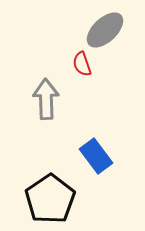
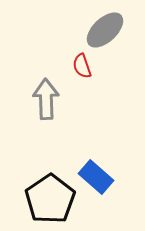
red semicircle: moved 2 px down
blue rectangle: moved 21 px down; rotated 12 degrees counterclockwise
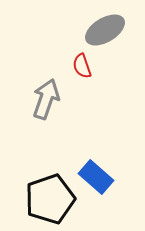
gray ellipse: rotated 12 degrees clockwise
gray arrow: rotated 21 degrees clockwise
black pentagon: rotated 15 degrees clockwise
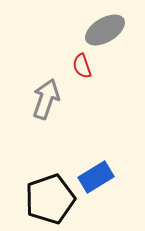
blue rectangle: rotated 72 degrees counterclockwise
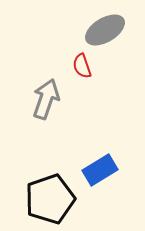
blue rectangle: moved 4 px right, 7 px up
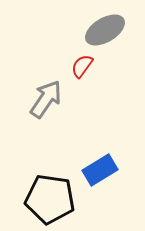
red semicircle: rotated 55 degrees clockwise
gray arrow: rotated 15 degrees clockwise
black pentagon: rotated 27 degrees clockwise
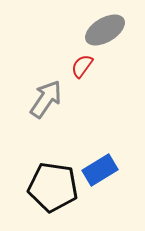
black pentagon: moved 3 px right, 12 px up
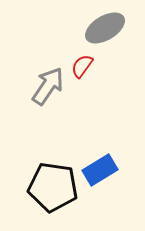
gray ellipse: moved 2 px up
gray arrow: moved 2 px right, 13 px up
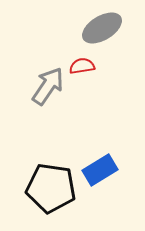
gray ellipse: moved 3 px left
red semicircle: rotated 45 degrees clockwise
black pentagon: moved 2 px left, 1 px down
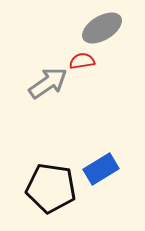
red semicircle: moved 5 px up
gray arrow: moved 3 px up; rotated 21 degrees clockwise
blue rectangle: moved 1 px right, 1 px up
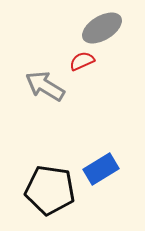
red semicircle: rotated 15 degrees counterclockwise
gray arrow: moved 3 px left, 3 px down; rotated 114 degrees counterclockwise
black pentagon: moved 1 px left, 2 px down
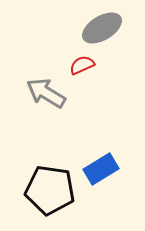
red semicircle: moved 4 px down
gray arrow: moved 1 px right, 7 px down
